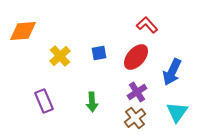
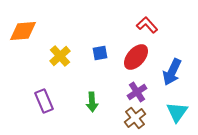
blue square: moved 1 px right
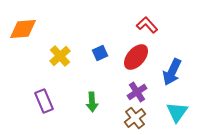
orange diamond: moved 2 px up
blue square: rotated 14 degrees counterclockwise
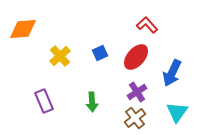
blue arrow: moved 1 px down
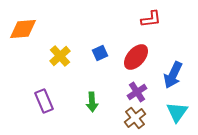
red L-shape: moved 4 px right, 6 px up; rotated 125 degrees clockwise
blue arrow: moved 1 px right, 2 px down
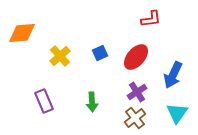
orange diamond: moved 1 px left, 4 px down
cyan triangle: moved 1 px down
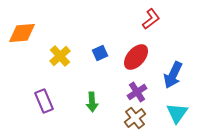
red L-shape: rotated 30 degrees counterclockwise
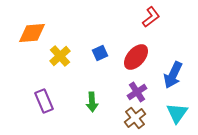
red L-shape: moved 2 px up
orange diamond: moved 10 px right
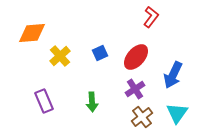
red L-shape: rotated 15 degrees counterclockwise
purple cross: moved 2 px left, 3 px up
brown cross: moved 7 px right, 1 px up
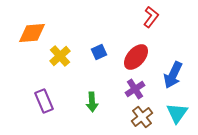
blue square: moved 1 px left, 1 px up
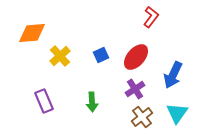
blue square: moved 2 px right, 3 px down
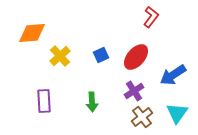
blue arrow: rotated 32 degrees clockwise
purple cross: moved 1 px left, 2 px down
purple rectangle: rotated 20 degrees clockwise
